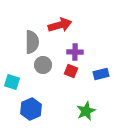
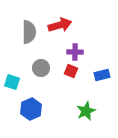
gray semicircle: moved 3 px left, 10 px up
gray circle: moved 2 px left, 3 px down
blue rectangle: moved 1 px right, 1 px down
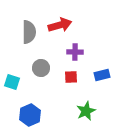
red square: moved 6 px down; rotated 24 degrees counterclockwise
blue hexagon: moved 1 px left, 6 px down
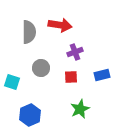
red arrow: rotated 25 degrees clockwise
purple cross: rotated 21 degrees counterclockwise
green star: moved 6 px left, 2 px up
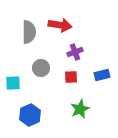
cyan square: moved 1 px right, 1 px down; rotated 21 degrees counterclockwise
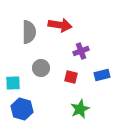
purple cross: moved 6 px right, 1 px up
red square: rotated 16 degrees clockwise
blue hexagon: moved 8 px left, 6 px up; rotated 20 degrees counterclockwise
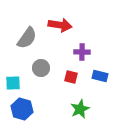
gray semicircle: moved 2 px left, 6 px down; rotated 35 degrees clockwise
purple cross: moved 1 px right, 1 px down; rotated 21 degrees clockwise
blue rectangle: moved 2 px left, 1 px down; rotated 28 degrees clockwise
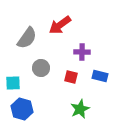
red arrow: rotated 135 degrees clockwise
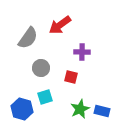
gray semicircle: moved 1 px right
blue rectangle: moved 2 px right, 35 px down
cyan square: moved 32 px right, 14 px down; rotated 14 degrees counterclockwise
